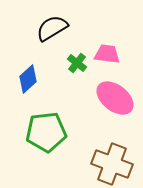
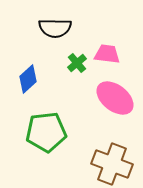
black semicircle: moved 3 px right; rotated 148 degrees counterclockwise
green cross: rotated 12 degrees clockwise
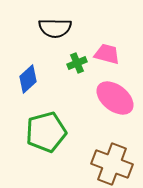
pink trapezoid: rotated 8 degrees clockwise
green cross: rotated 18 degrees clockwise
green pentagon: rotated 9 degrees counterclockwise
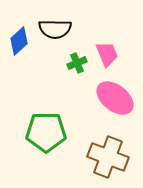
black semicircle: moved 1 px down
pink trapezoid: rotated 52 degrees clockwise
blue diamond: moved 9 px left, 38 px up
green pentagon: rotated 15 degrees clockwise
brown cross: moved 4 px left, 7 px up
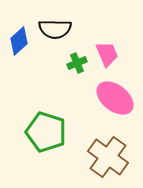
green pentagon: rotated 18 degrees clockwise
brown cross: rotated 15 degrees clockwise
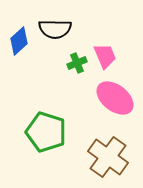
pink trapezoid: moved 2 px left, 2 px down
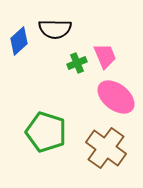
pink ellipse: moved 1 px right, 1 px up
brown cross: moved 2 px left, 9 px up
